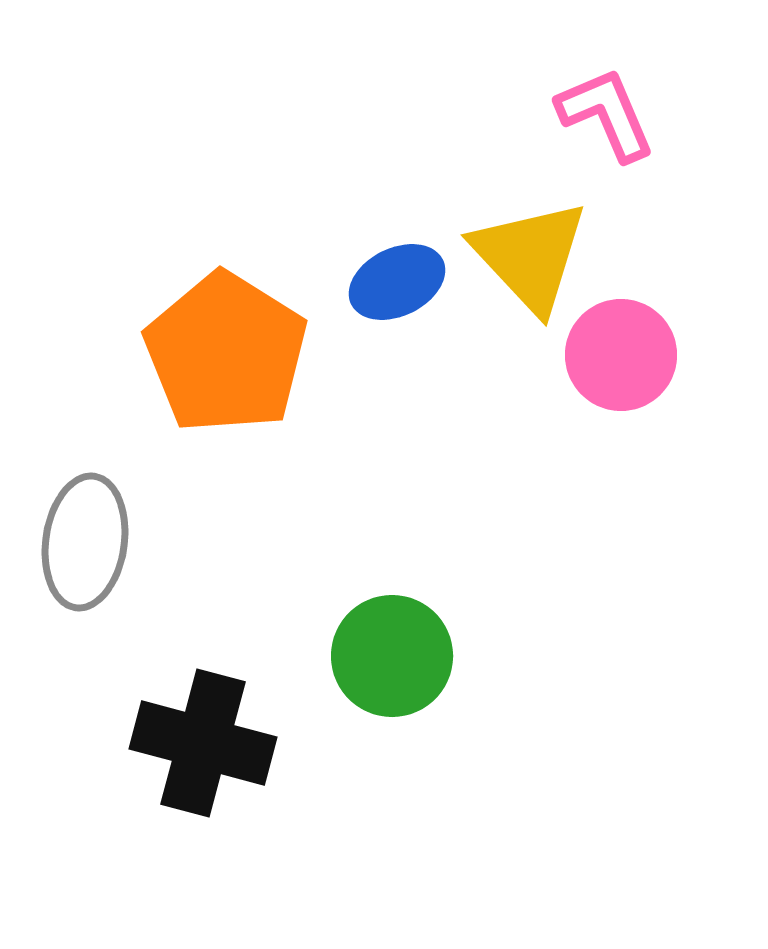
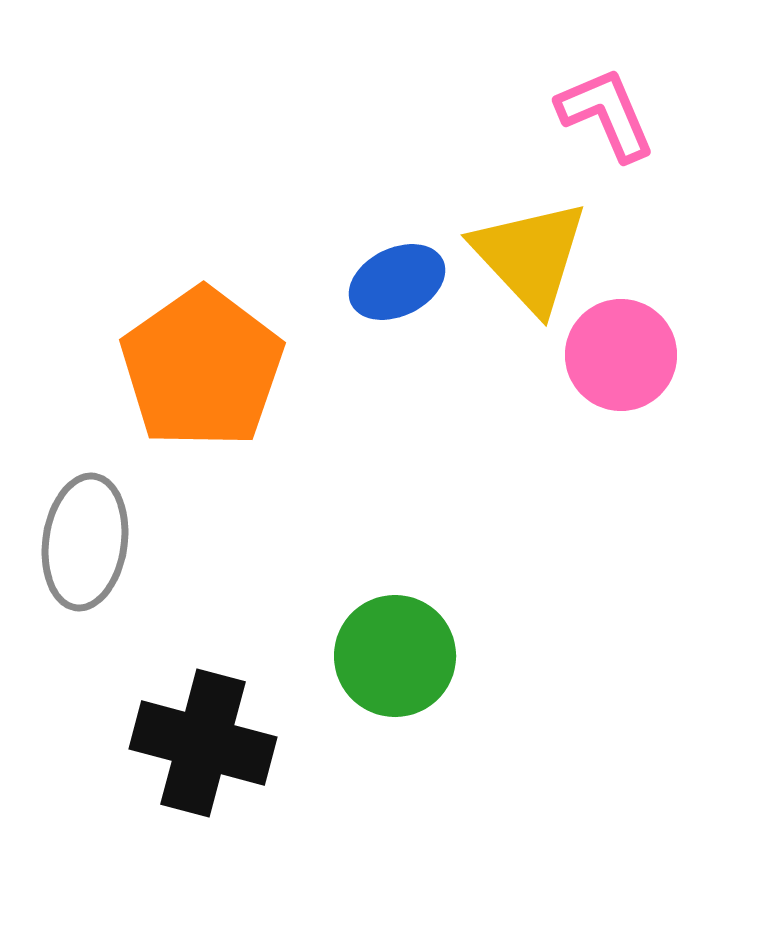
orange pentagon: moved 24 px left, 15 px down; rotated 5 degrees clockwise
green circle: moved 3 px right
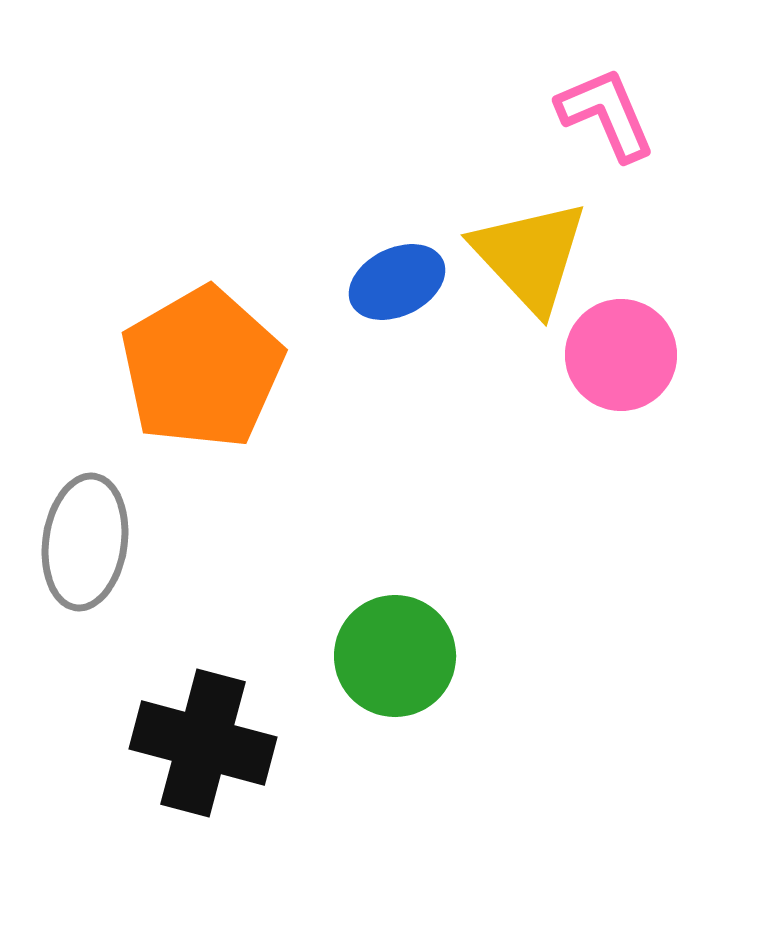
orange pentagon: rotated 5 degrees clockwise
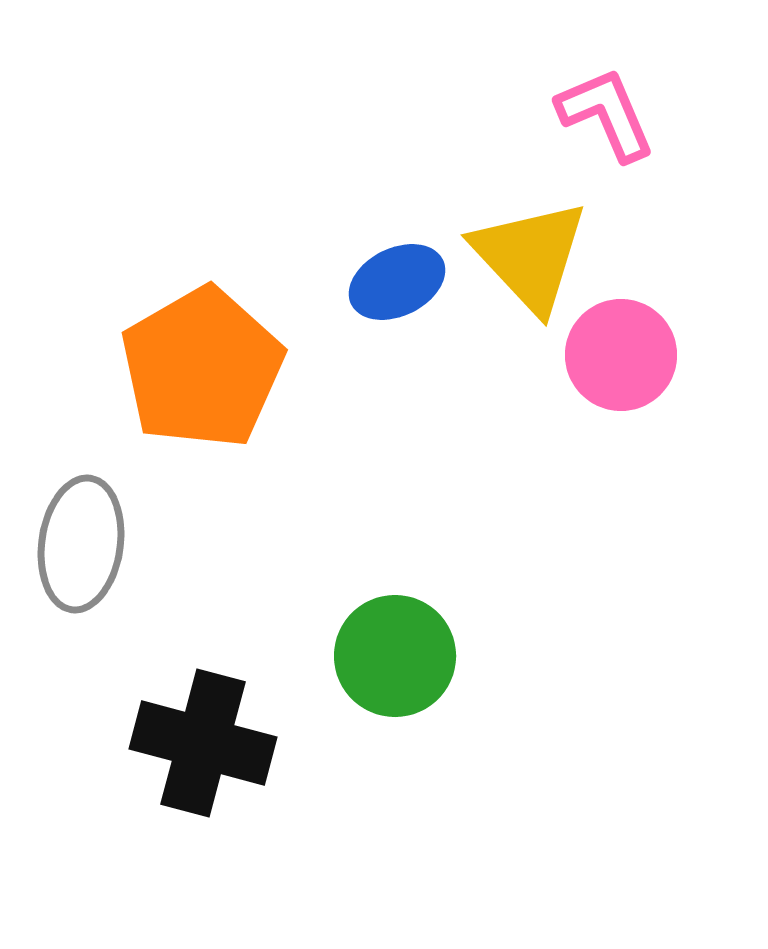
gray ellipse: moved 4 px left, 2 px down
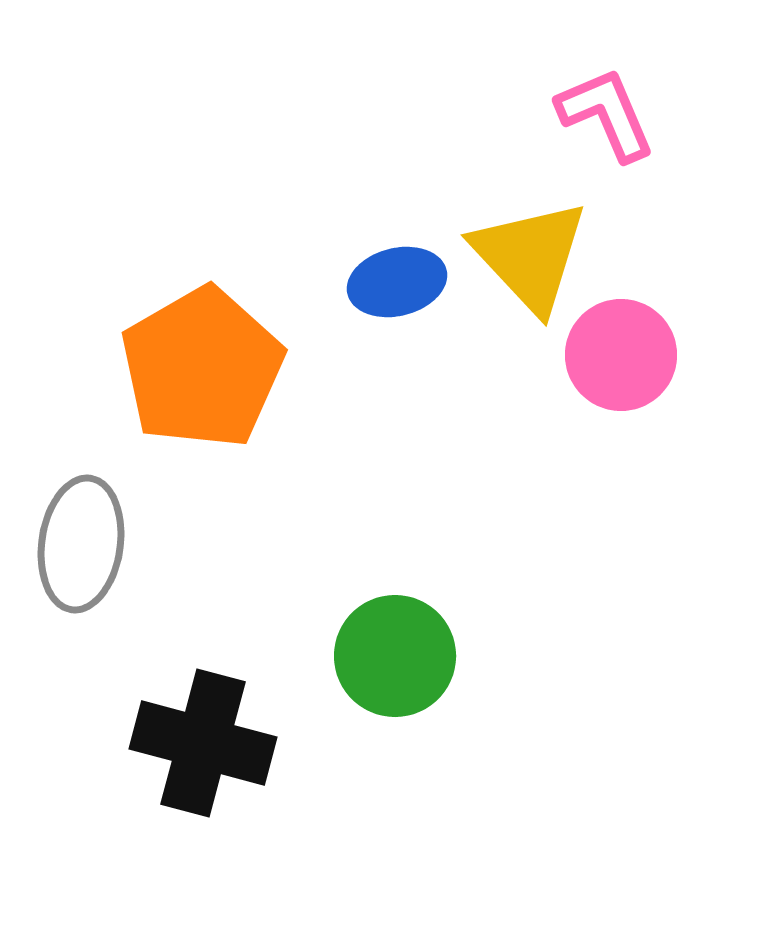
blue ellipse: rotated 12 degrees clockwise
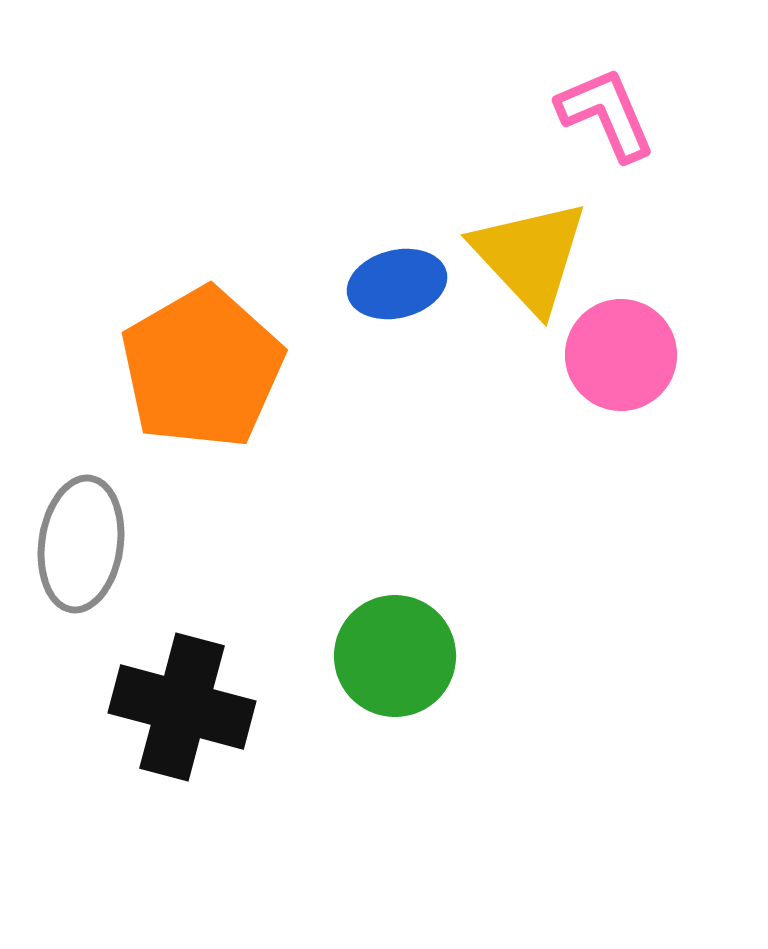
blue ellipse: moved 2 px down
black cross: moved 21 px left, 36 px up
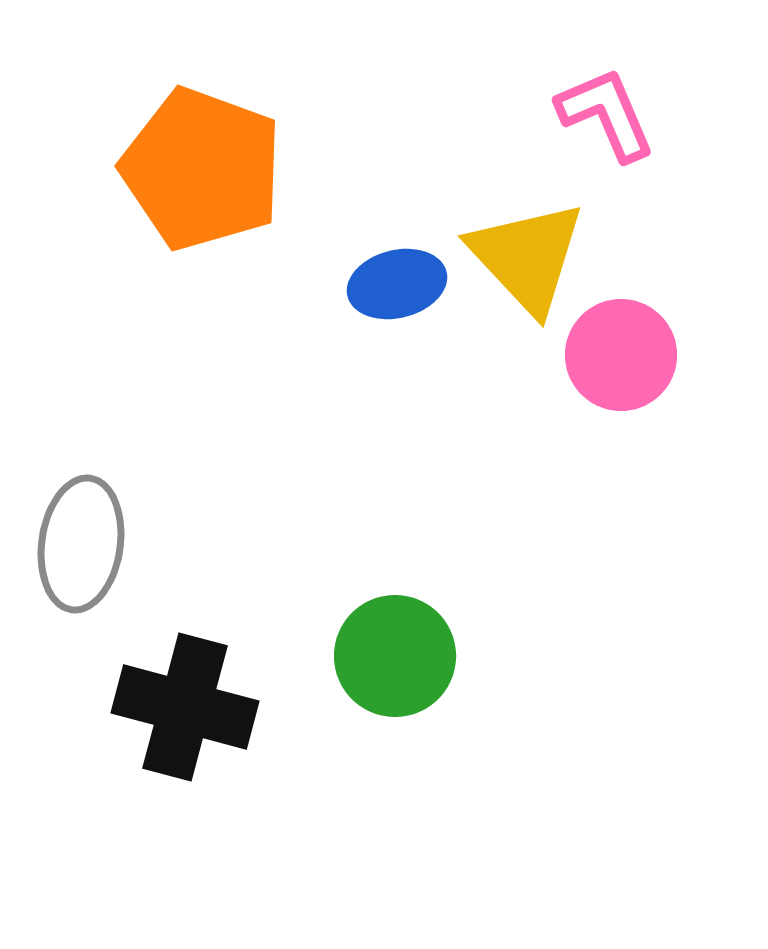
yellow triangle: moved 3 px left, 1 px down
orange pentagon: moved 199 px up; rotated 22 degrees counterclockwise
black cross: moved 3 px right
